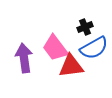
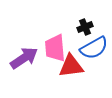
pink trapezoid: rotated 32 degrees clockwise
purple arrow: rotated 64 degrees clockwise
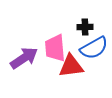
black cross: rotated 21 degrees clockwise
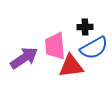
pink trapezoid: moved 2 px up
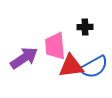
blue semicircle: moved 19 px down
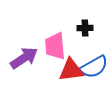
black cross: moved 1 px down
red triangle: moved 4 px down
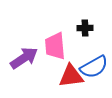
red triangle: moved 6 px down
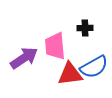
red triangle: moved 1 px left, 2 px up
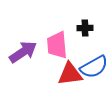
pink trapezoid: moved 2 px right, 1 px up
purple arrow: moved 1 px left, 6 px up
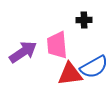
black cross: moved 1 px left, 8 px up
